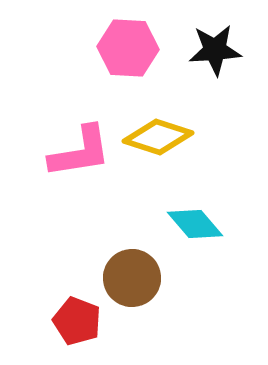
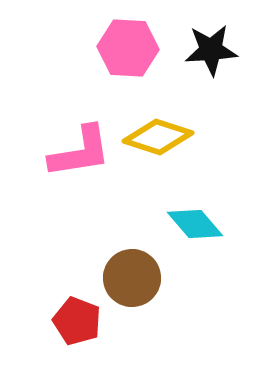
black star: moved 4 px left
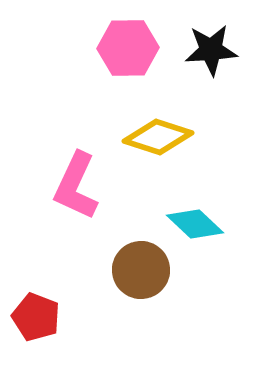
pink hexagon: rotated 4 degrees counterclockwise
pink L-shape: moved 4 px left, 34 px down; rotated 124 degrees clockwise
cyan diamond: rotated 6 degrees counterclockwise
brown circle: moved 9 px right, 8 px up
red pentagon: moved 41 px left, 4 px up
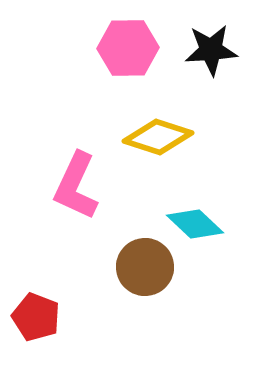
brown circle: moved 4 px right, 3 px up
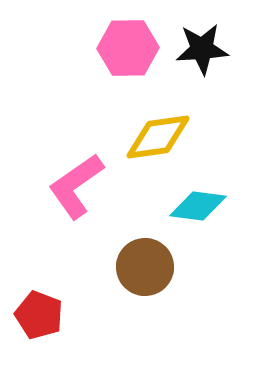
black star: moved 9 px left, 1 px up
yellow diamond: rotated 26 degrees counterclockwise
pink L-shape: rotated 30 degrees clockwise
cyan diamond: moved 3 px right, 18 px up; rotated 36 degrees counterclockwise
red pentagon: moved 3 px right, 2 px up
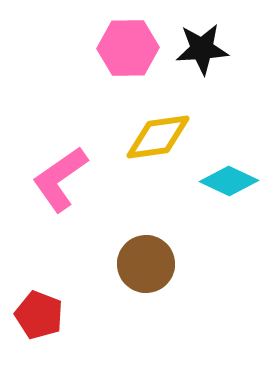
pink L-shape: moved 16 px left, 7 px up
cyan diamond: moved 31 px right, 25 px up; rotated 18 degrees clockwise
brown circle: moved 1 px right, 3 px up
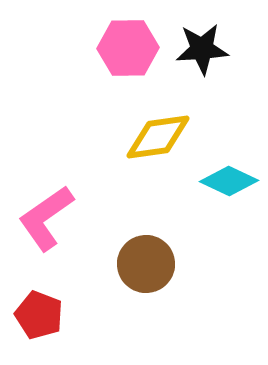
pink L-shape: moved 14 px left, 39 px down
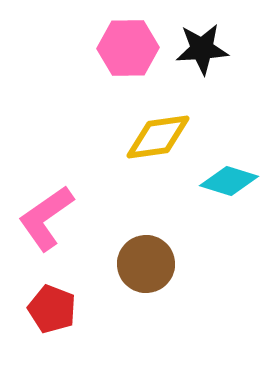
cyan diamond: rotated 8 degrees counterclockwise
red pentagon: moved 13 px right, 6 px up
